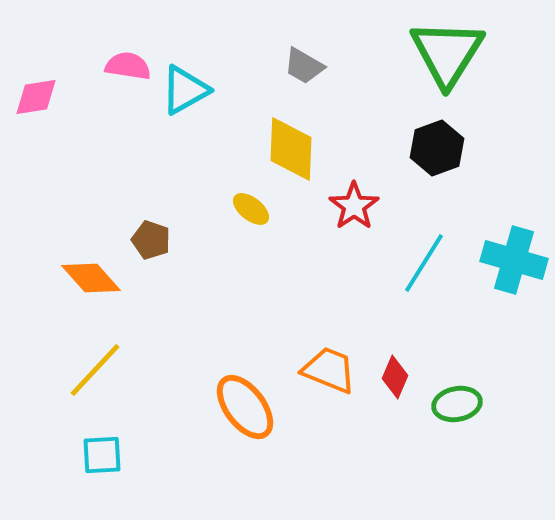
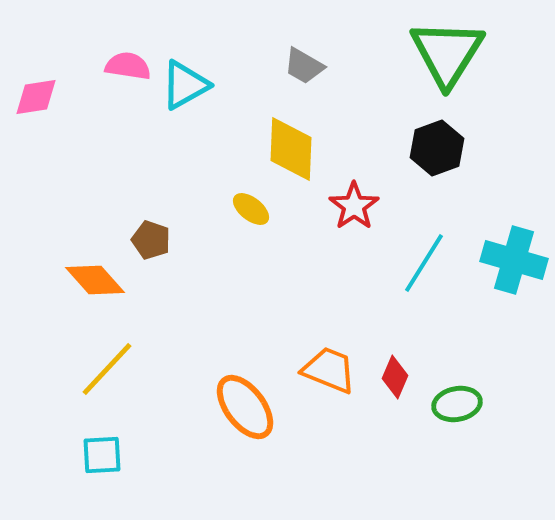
cyan triangle: moved 5 px up
orange diamond: moved 4 px right, 2 px down
yellow line: moved 12 px right, 1 px up
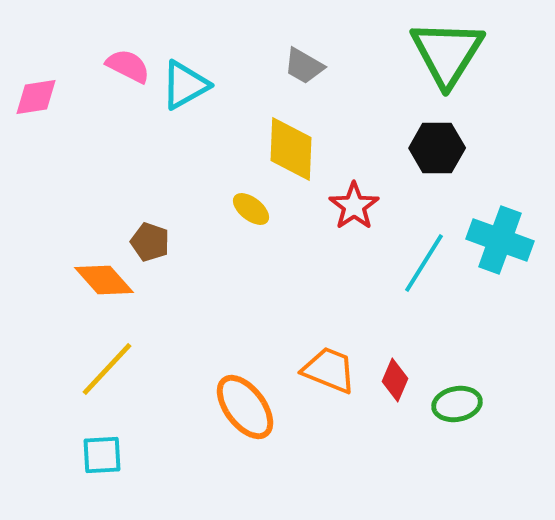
pink semicircle: rotated 18 degrees clockwise
black hexagon: rotated 20 degrees clockwise
brown pentagon: moved 1 px left, 2 px down
cyan cross: moved 14 px left, 20 px up; rotated 4 degrees clockwise
orange diamond: moved 9 px right
red diamond: moved 3 px down
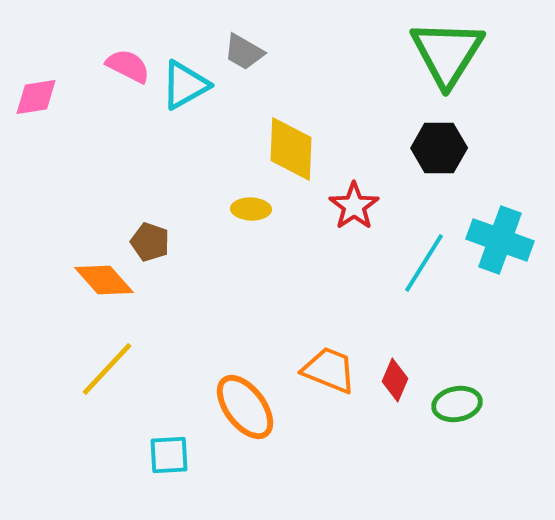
gray trapezoid: moved 60 px left, 14 px up
black hexagon: moved 2 px right
yellow ellipse: rotated 36 degrees counterclockwise
cyan square: moved 67 px right
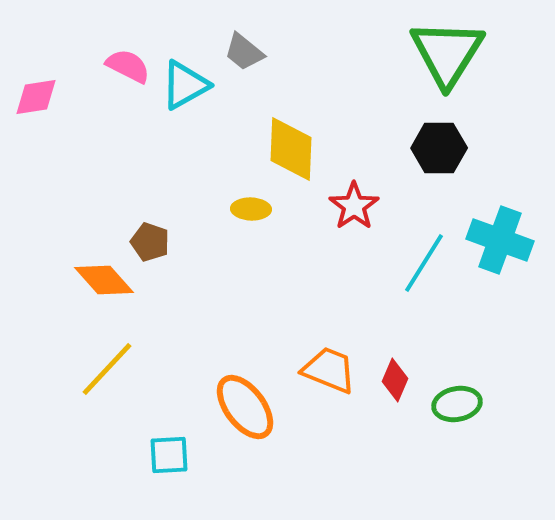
gray trapezoid: rotated 9 degrees clockwise
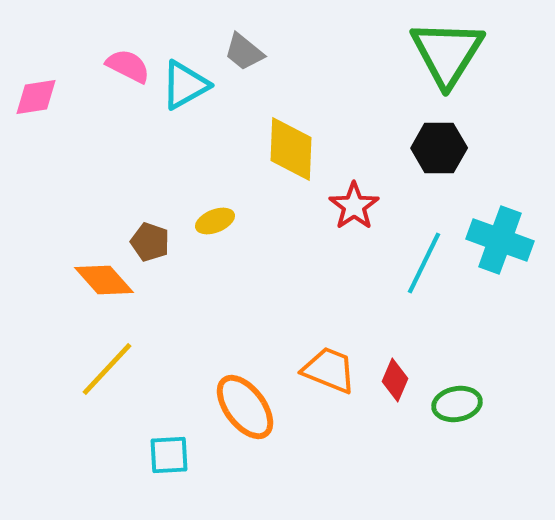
yellow ellipse: moved 36 px left, 12 px down; rotated 24 degrees counterclockwise
cyan line: rotated 6 degrees counterclockwise
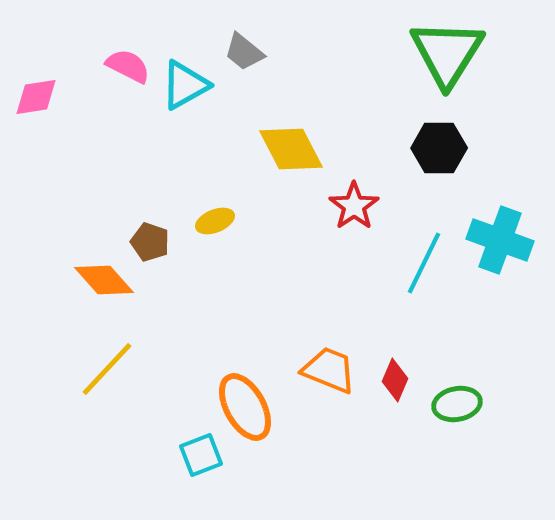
yellow diamond: rotated 30 degrees counterclockwise
orange ellipse: rotated 8 degrees clockwise
cyan square: moved 32 px right; rotated 18 degrees counterclockwise
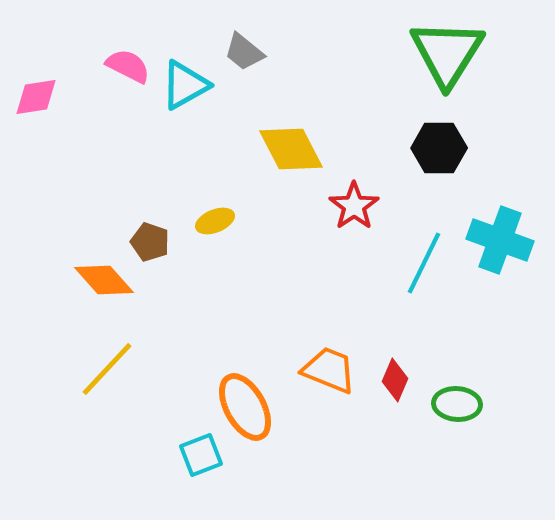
green ellipse: rotated 15 degrees clockwise
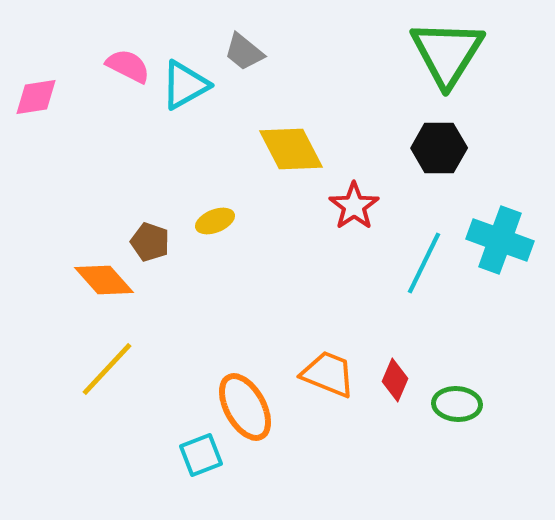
orange trapezoid: moved 1 px left, 4 px down
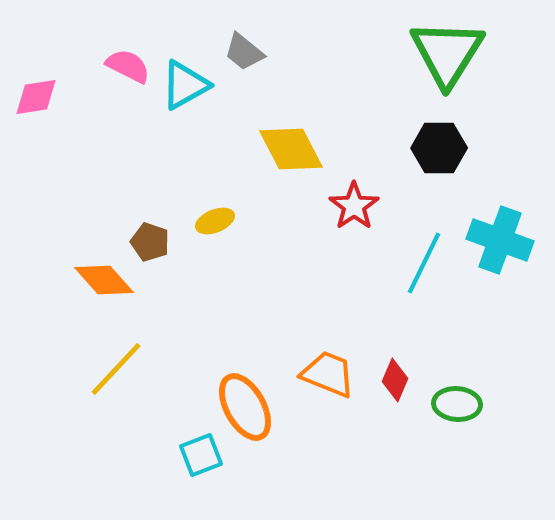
yellow line: moved 9 px right
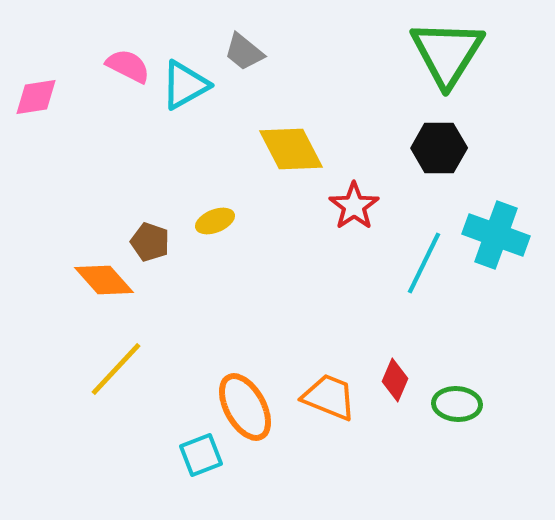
cyan cross: moved 4 px left, 5 px up
orange trapezoid: moved 1 px right, 23 px down
